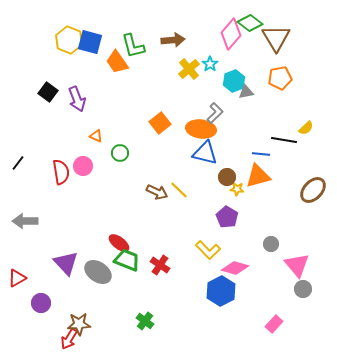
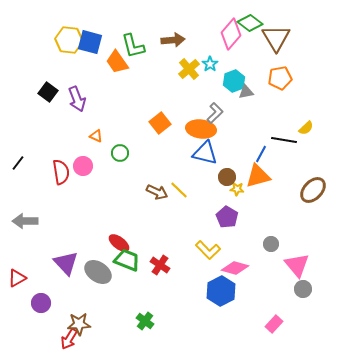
yellow hexagon at (69, 40): rotated 16 degrees counterclockwise
blue line at (261, 154): rotated 66 degrees counterclockwise
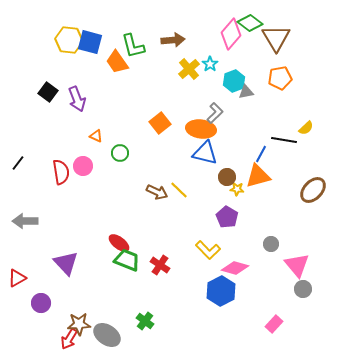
gray ellipse at (98, 272): moved 9 px right, 63 px down
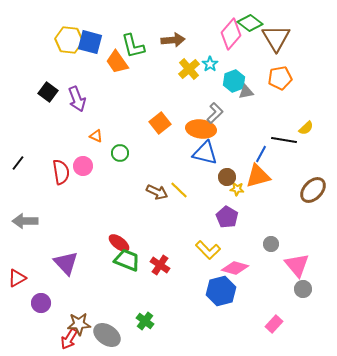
blue hexagon at (221, 291): rotated 12 degrees clockwise
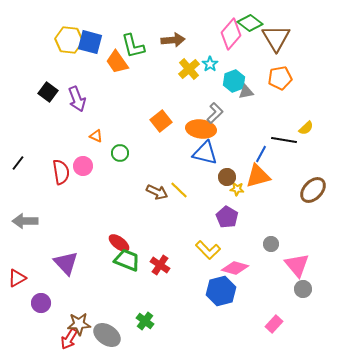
orange square at (160, 123): moved 1 px right, 2 px up
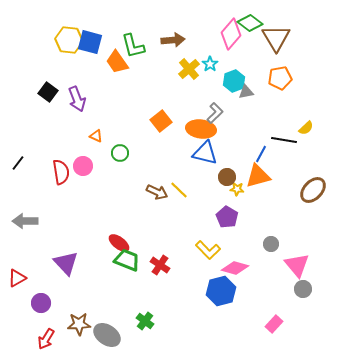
red arrow at (69, 339): moved 23 px left
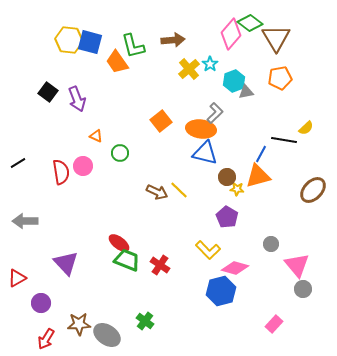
black line at (18, 163): rotated 21 degrees clockwise
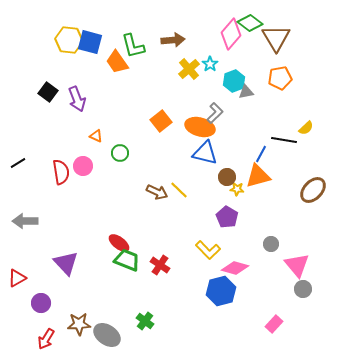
orange ellipse at (201, 129): moved 1 px left, 2 px up; rotated 8 degrees clockwise
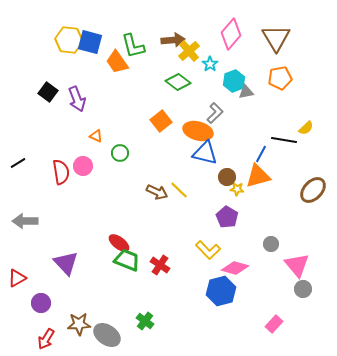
green diamond at (250, 23): moved 72 px left, 59 px down
yellow cross at (189, 69): moved 18 px up
orange ellipse at (200, 127): moved 2 px left, 4 px down
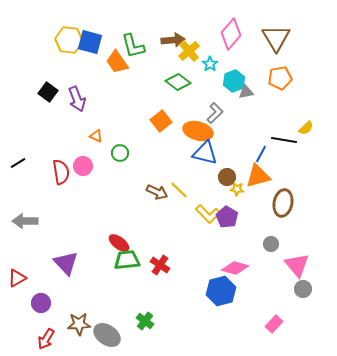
brown ellipse at (313, 190): moved 30 px left, 13 px down; rotated 32 degrees counterclockwise
yellow L-shape at (208, 250): moved 36 px up
green trapezoid at (127, 260): rotated 28 degrees counterclockwise
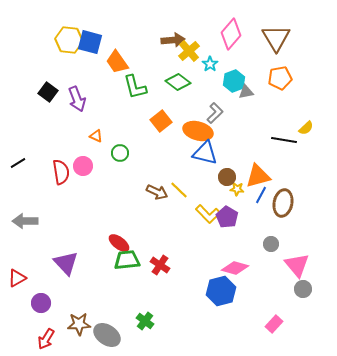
green L-shape at (133, 46): moved 2 px right, 41 px down
blue line at (261, 154): moved 41 px down
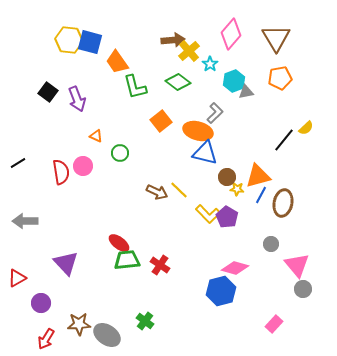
black line at (284, 140): rotated 60 degrees counterclockwise
